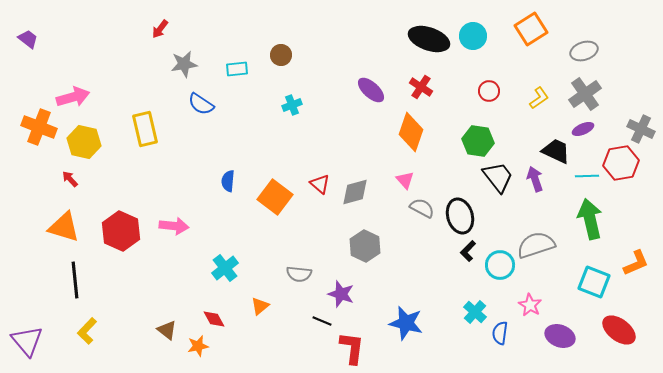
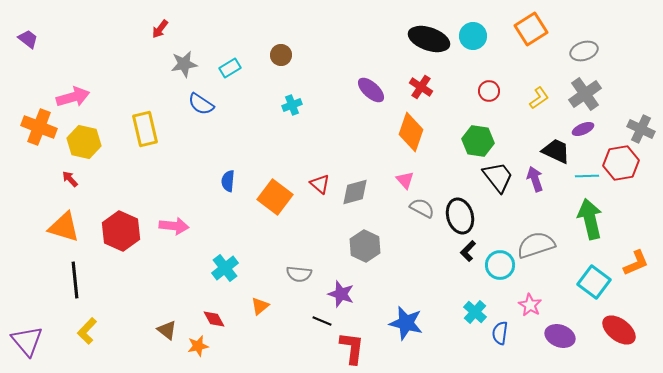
cyan rectangle at (237, 69): moved 7 px left, 1 px up; rotated 25 degrees counterclockwise
cyan square at (594, 282): rotated 16 degrees clockwise
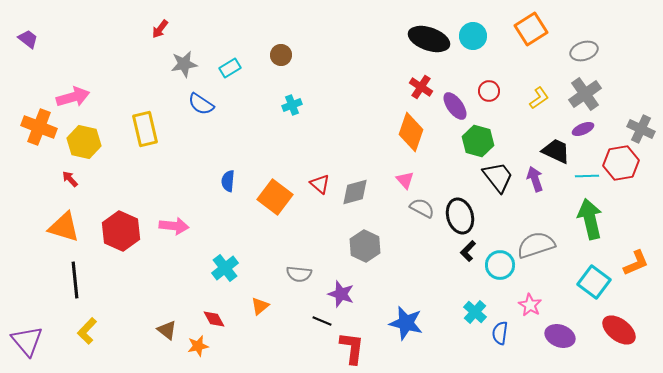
purple ellipse at (371, 90): moved 84 px right, 16 px down; rotated 12 degrees clockwise
green hexagon at (478, 141): rotated 8 degrees clockwise
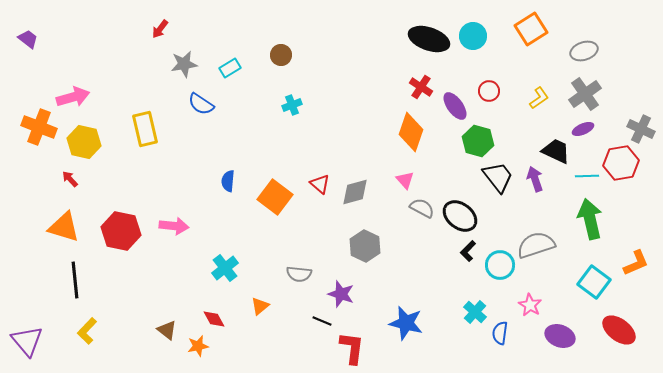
black ellipse at (460, 216): rotated 36 degrees counterclockwise
red hexagon at (121, 231): rotated 12 degrees counterclockwise
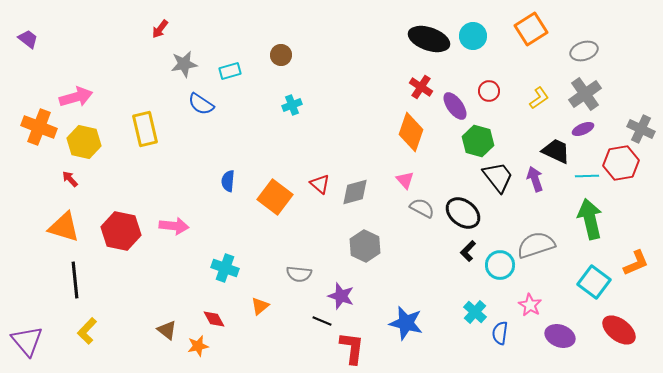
cyan rectangle at (230, 68): moved 3 px down; rotated 15 degrees clockwise
pink arrow at (73, 97): moved 3 px right
black ellipse at (460, 216): moved 3 px right, 3 px up
cyan cross at (225, 268): rotated 32 degrees counterclockwise
purple star at (341, 294): moved 2 px down
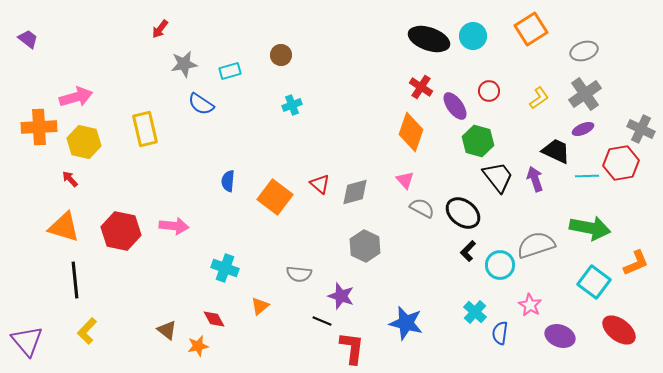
orange cross at (39, 127): rotated 24 degrees counterclockwise
green arrow at (590, 219): moved 9 px down; rotated 114 degrees clockwise
